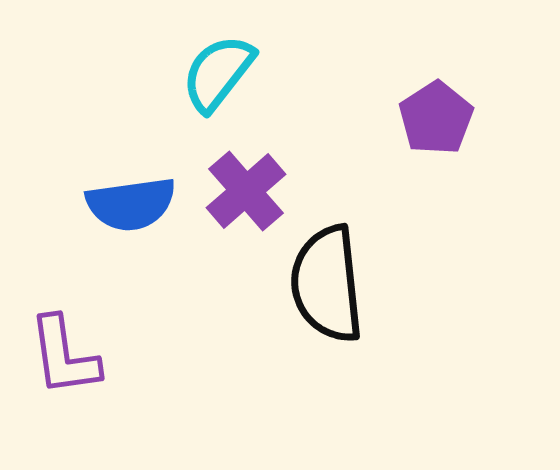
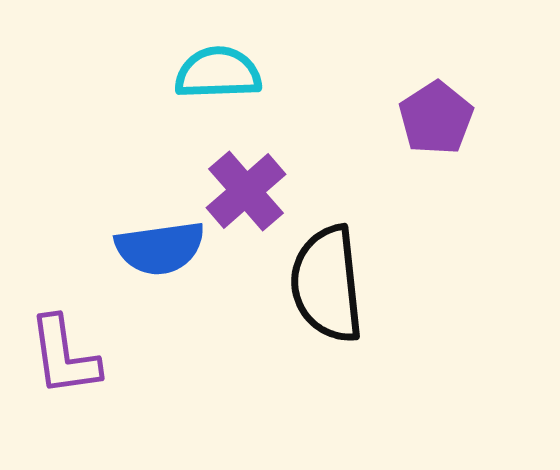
cyan semicircle: rotated 50 degrees clockwise
blue semicircle: moved 29 px right, 44 px down
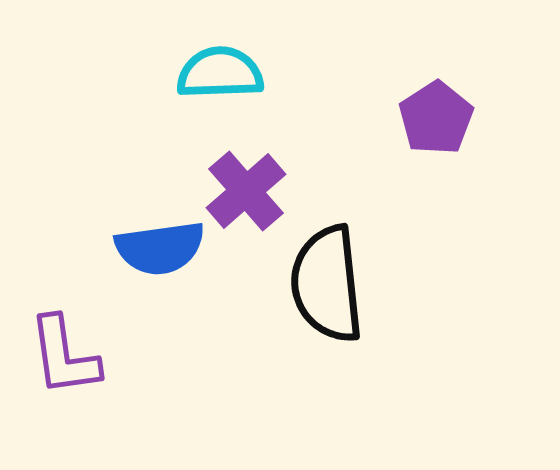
cyan semicircle: moved 2 px right
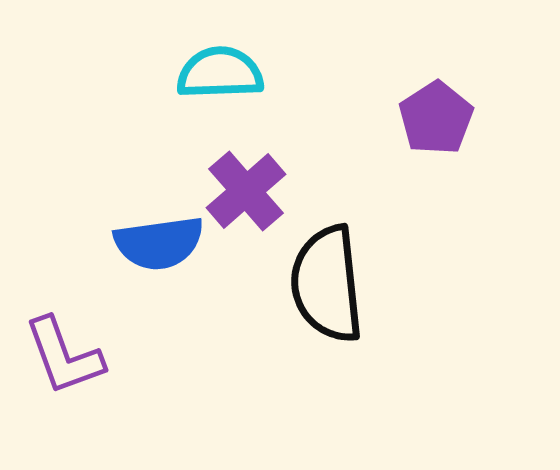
blue semicircle: moved 1 px left, 5 px up
purple L-shape: rotated 12 degrees counterclockwise
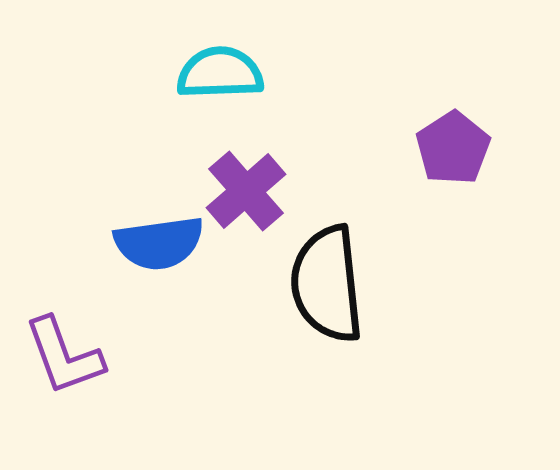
purple pentagon: moved 17 px right, 30 px down
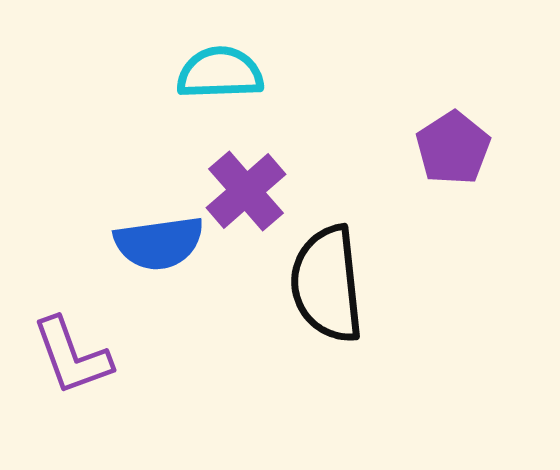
purple L-shape: moved 8 px right
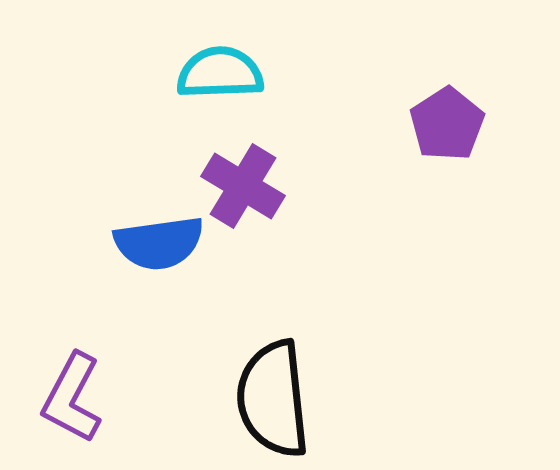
purple pentagon: moved 6 px left, 24 px up
purple cross: moved 3 px left, 5 px up; rotated 18 degrees counterclockwise
black semicircle: moved 54 px left, 115 px down
purple L-shape: moved 42 px down; rotated 48 degrees clockwise
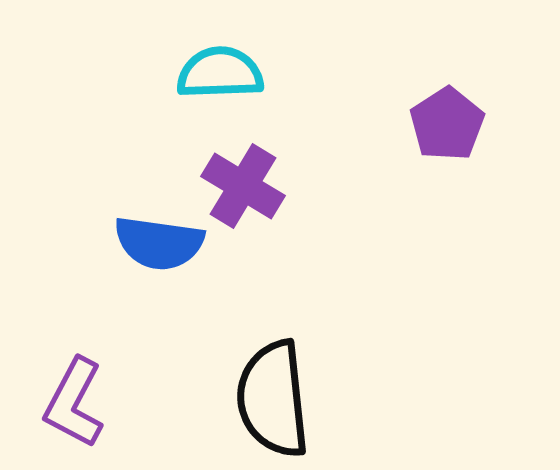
blue semicircle: rotated 16 degrees clockwise
purple L-shape: moved 2 px right, 5 px down
